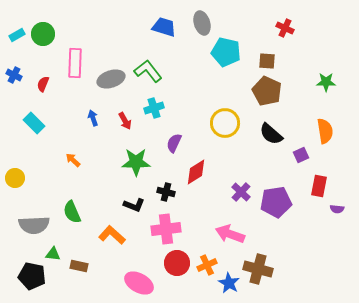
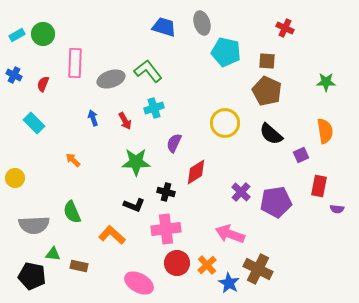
orange cross at (207, 265): rotated 18 degrees counterclockwise
brown cross at (258, 269): rotated 12 degrees clockwise
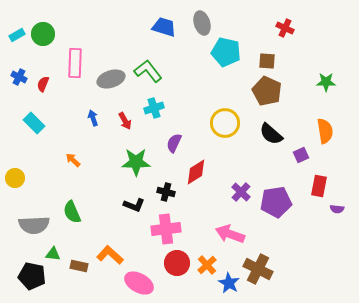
blue cross at (14, 75): moved 5 px right, 2 px down
orange L-shape at (112, 235): moved 2 px left, 20 px down
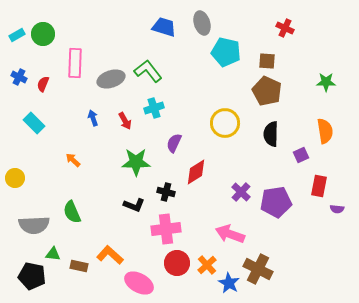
black semicircle at (271, 134): rotated 50 degrees clockwise
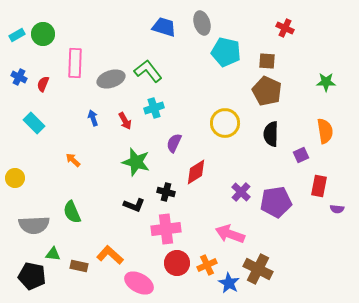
green star at (136, 162): rotated 16 degrees clockwise
orange cross at (207, 265): rotated 18 degrees clockwise
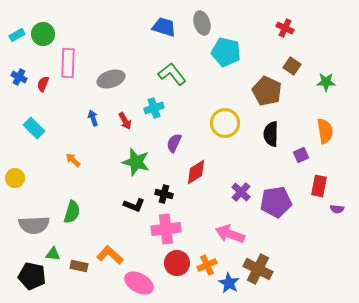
brown square at (267, 61): moved 25 px right, 5 px down; rotated 30 degrees clockwise
pink rectangle at (75, 63): moved 7 px left
green L-shape at (148, 71): moved 24 px right, 3 px down
cyan rectangle at (34, 123): moved 5 px down
black cross at (166, 192): moved 2 px left, 2 px down
green semicircle at (72, 212): rotated 140 degrees counterclockwise
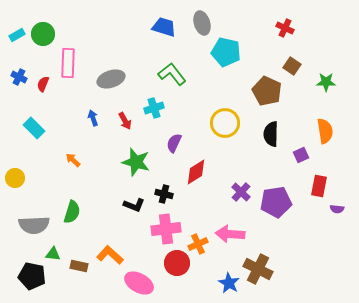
pink arrow at (230, 234): rotated 16 degrees counterclockwise
orange cross at (207, 265): moved 9 px left, 21 px up
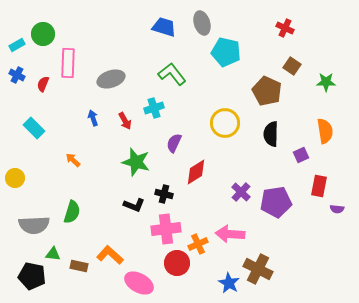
cyan rectangle at (17, 35): moved 10 px down
blue cross at (19, 77): moved 2 px left, 2 px up
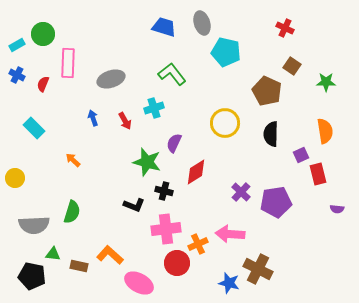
green star at (136, 162): moved 11 px right
red rectangle at (319, 186): moved 1 px left, 12 px up; rotated 25 degrees counterclockwise
black cross at (164, 194): moved 3 px up
blue star at (229, 283): rotated 15 degrees counterclockwise
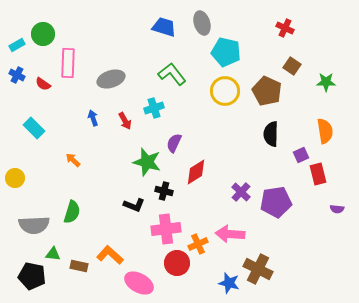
red semicircle at (43, 84): rotated 77 degrees counterclockwise
yellow circle at (225, 123): moved 32 px up
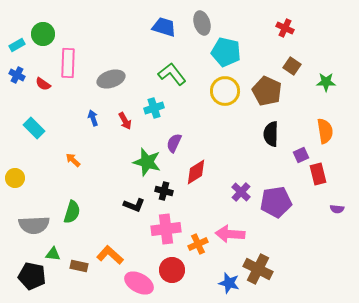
red circle at (177, 263): moved 5 px left, 7 px down
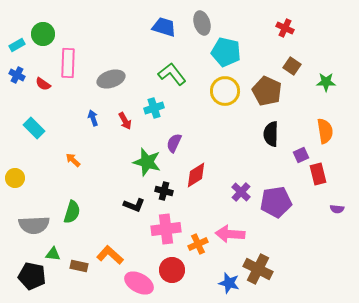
red diamond at (196, 172): moved 3 px down
